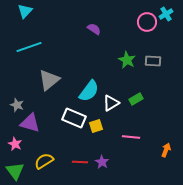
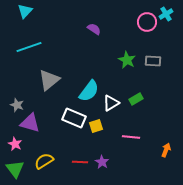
green triangle: moved 2 px up
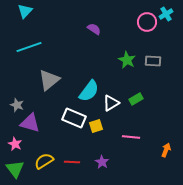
red line: moved 8 px left
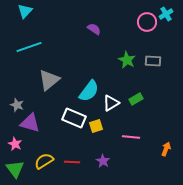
orange arrow: moved 1 px up
purple star: moved 1 px right, 1 px up
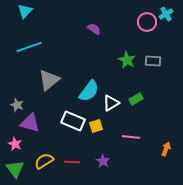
white rectangle: moved 1 px left, 3 px down
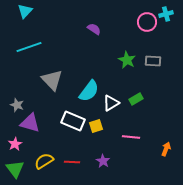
cyan cross: rotated 16 degrees clockwise
gray triangle: moved 3 px right; rotated 35 degrees counterclockwise
pink star: rotated 16 degrees clockwise
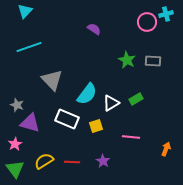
cyan semicircle: moved 2 px left, 3 px down
white rectangle: moved 6 px left, 2 px up
